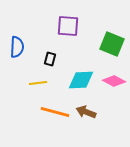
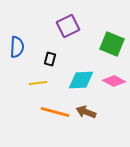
purple square: rotated 30 degrees counterclockwise
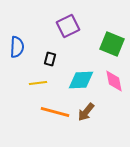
pink diamond: rotated 50 degrees clockwise
brown arrow: rotated 72 degrees counterclockwise
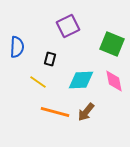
yellow line: moved 1 px up; rotated 42 degrees clockwise
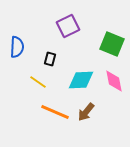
orange line: rotated 8 degrees clockwise
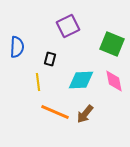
yellow line: rotated 48 degrees clockwise
brown arrow: moved 1 px left, 2 px down
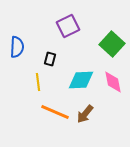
green square: rotated 20 degrees clockwise
pink diamond: moved 1 px left, 1 px down
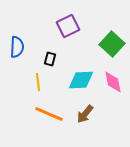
orange line: moved 6 px left, 2 px down
